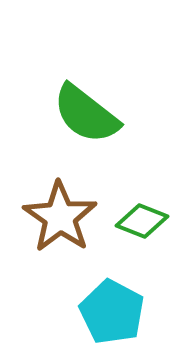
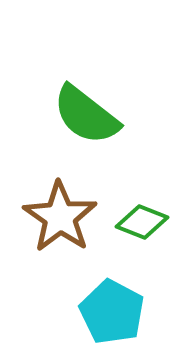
green semicircle: moved 1 px down
green diamond: moved 1 px down
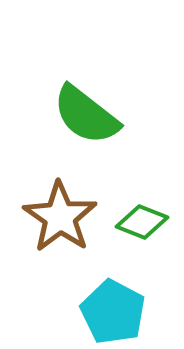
cyan pentagon: moved 1 px right
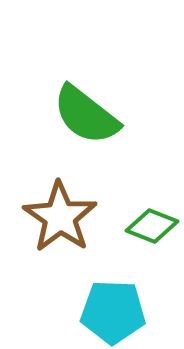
green diamond: moved 10 px right, 4 px down
cyan pentagon: rotated 26 degrees counterclockwise
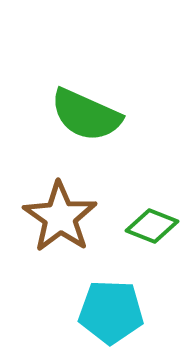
green semicircle: rotated 14 degrees counterclockwise
cyan pentagon: moved 2 px left
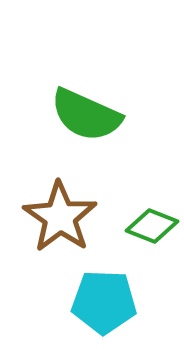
cyan pentagon: moved 7 px left, 10 px up
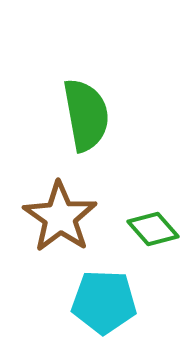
green semicircle: rotated 124 degrees counterclockwise
green diamond: moved 1 px right, 3 px down; rotated 27 degrees clockwise
